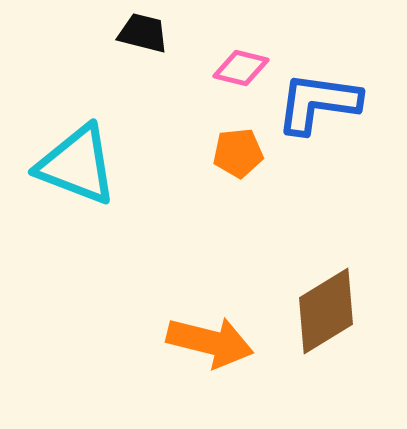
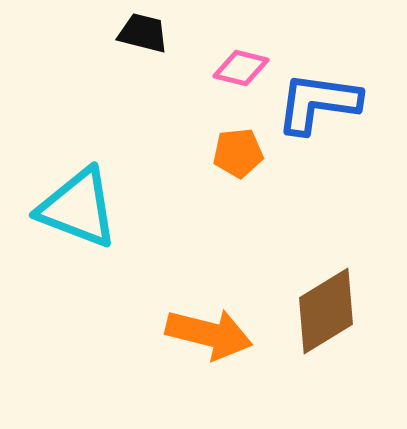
cyan triangle: moved 1 px right, 43 px down
orange arrow: moved 1 px left, 8 px up
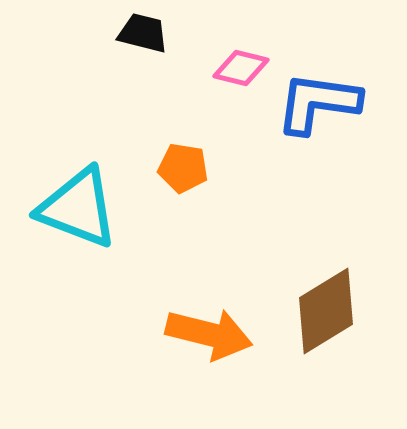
orange pentagon: moved 55 px left, 15 px down; rotated 15 degrees clockwise
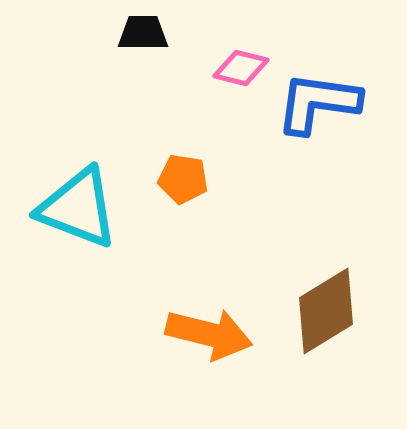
black trapezoid: rotated 14 degrees counterclockwise
orange pentagon: moved 11 px down
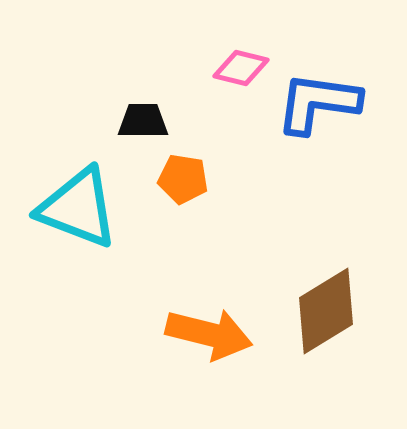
black trapezoid: moved 88 px down
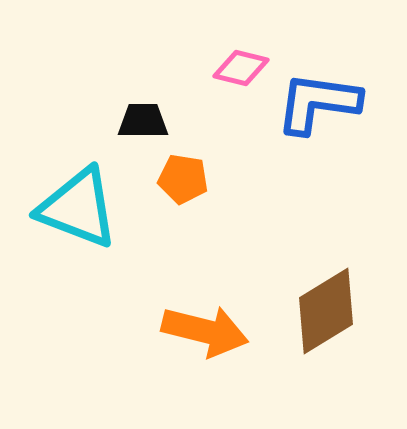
orange arrow: moved 4 px left, 3 px up
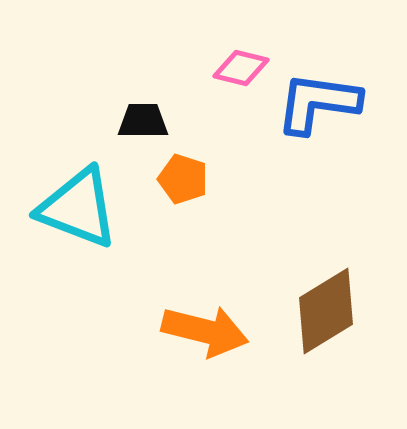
orange pentagon: rotated 9 degrees clockwise
